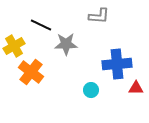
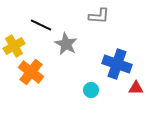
gray star: rotated 30 degrees clockwise
blue cross: rotated 24 degrees clockwise
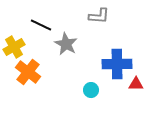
yellow cross: moved 1 px down
blue cross: rotated 20 degrees counterclockwise
orange cross: moved 3 px left
red triangle: moved 4 px up
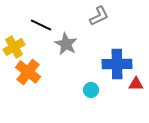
gray L-shape: rotated 30 degrees counterclockwise
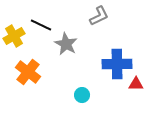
yellow cross: moved 11 px up
cyan circle: moved 9 px left, 5 px down
